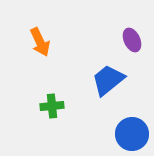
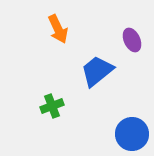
orange arrow: moved 18 px right, 13 px up
blue trapezoid: moved 11 px left, 9 px up
green cross: rotated 15 degrees counterclockwise
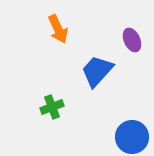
blue trapezoid: rotated 9 degrees counterclockwise
green cross: moved 1 px down
blue circle: moved 3 px down
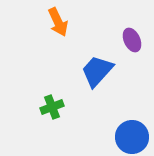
orange arrow: moved 7 px up
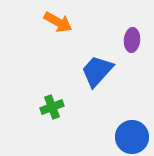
orange arrow: rotated 36 degrees counterclockwise
purple ellipse: rotated 30 degrees clockwise
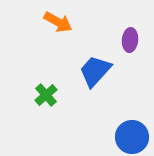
purple ellipse: moved 2 px left
blue trapezoid: moved 2 px left
green cross: moved 6 px left, 12 px up; rotated 20 degrees counterclockwise
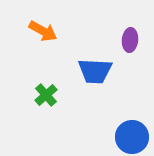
orange arrow: moved 15 px left, 9 px down
blue trapezoid: rotated 129 degrees counterclockwise
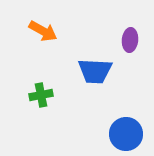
green cross: moved 5 px left; rotated 30 degrees clockwise
blue circle: moved 6 px left, 3 px up
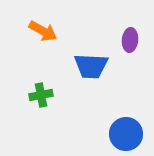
blue trapezoid: moved 4 px left, 5 px up
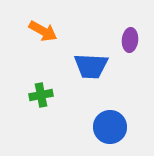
blue circle: moved 16 px left, 7 px up
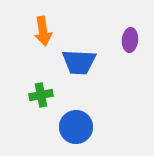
orange arrow: rotated 52 degrees clockwise
blue trapezoid: moved 12 px left, 4 px up
blue circle: moved 34 px left
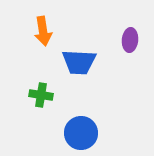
green cross: rotated 20 degrees clockwise
blue circle: moved 5 px right, 6 px down
